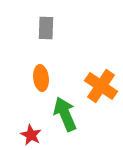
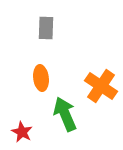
red star: moved 9 px left, 3 px up
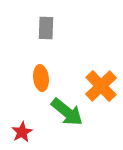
orange cross: rotated 12 degrees clockwise
green arrow: moved 2 px right, 2 px up; rotated 152 degrees clockwise
red star: rotated 15 degrees clockwise
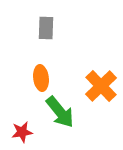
green arrow: moved 7 px left; rotated 12 degrees clockwise
red star: rotated 20 degrees clockwise
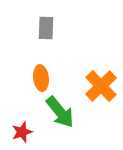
red star: rotated 10 degrees counterclockwise
